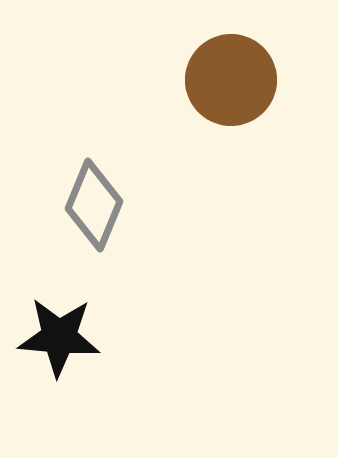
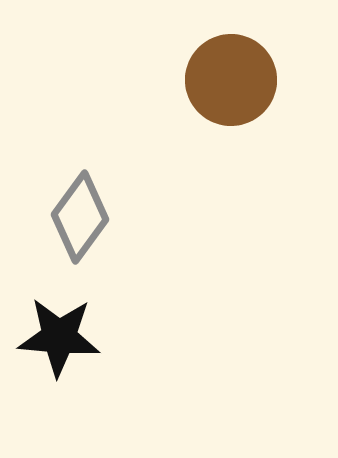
gray diamond: moved 14 px left, 12 px down; rotated 14 degrees clockwise
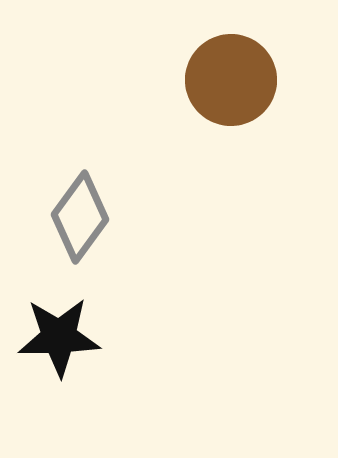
black star: rotated 6 degrees counterclockwise
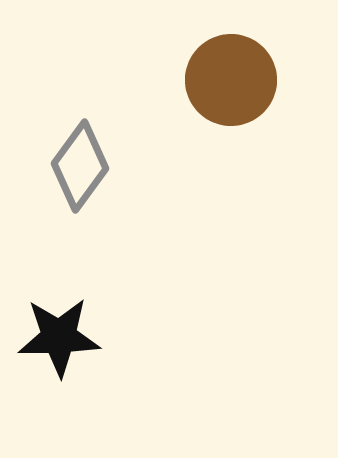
gray diamond: moved 51 px up
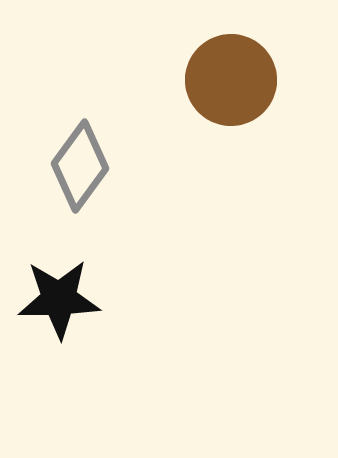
black star: moved 38 px up
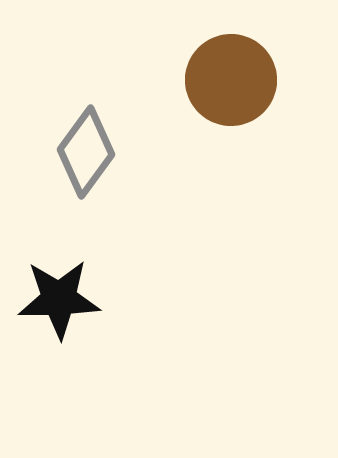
gray diamond: moved 6 px right, 14 px up
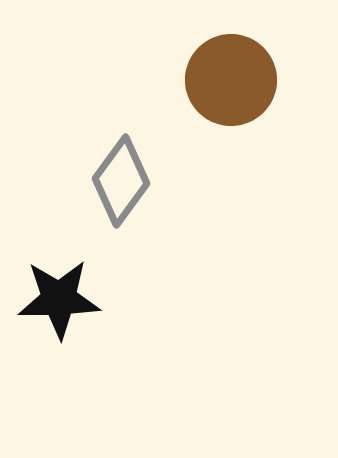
gray diamond: moved 35 px right, 29 px down
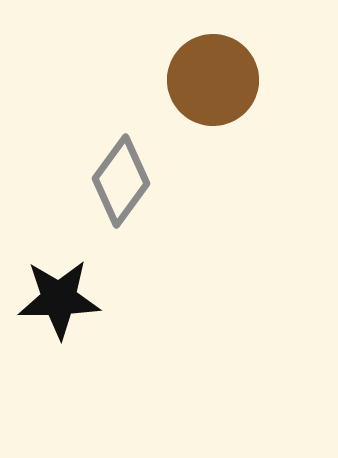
brown circle: moved 18 px left
